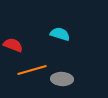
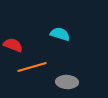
orange line: moved 3 px up
gray ellipse: moved 5 px right, 3 px down
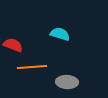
orange line: rotated 12 degrees clockwise
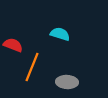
orange line: rotated 64 degrees counterclockwise
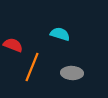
gray ellipse: moved 5 px right, 9 px up
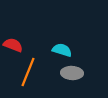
cyan semicircle: moved 2 px right, 16 px down
orange line: moved 4 px left, 5 px down
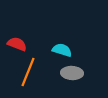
red semicircle: moved 4 px right, 1 px up
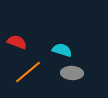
red semicircle: moved 2 px up
orange line: rotated 28 degrees clockwise
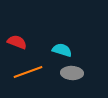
orange line: rotated 20 degrees clockwise
